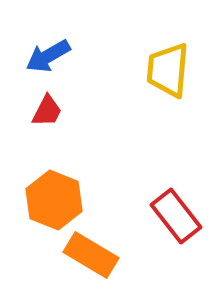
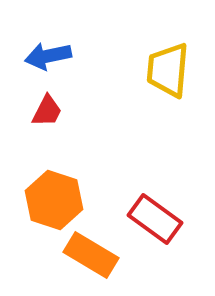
blue arrow: rotated 18 degrees clockwise
orange hexagon: rotated 4 degrees counterclockwise
red rectangle: moved 21 px left, 3 px down; rotated 16 degrees counterclockwise
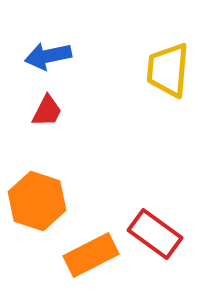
orange hexagon: moved 17 px left, 1 px down
red rectangle: moved 15 px down
orange rectangle: rotated 58 degrees counterclockwise
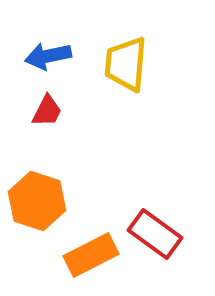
yellow trapezoid: moved 42 px left, 6 px up
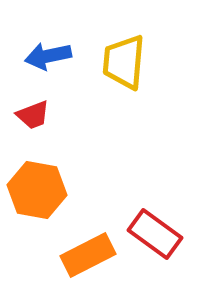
yellow trapezoid: moved 2 px left, 2 px up
red trapezoid: moved 14 px left, 4 px down; rotated 42 degrees clockwise
orange hexagon: moved 11 px up; rotated 8 degrees counterclockwise
orange rectangle: moved 3 px left
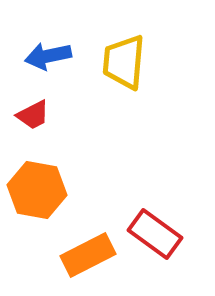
red trapezoid: rotated 6 degrees counterclockwise
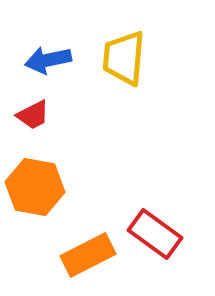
blue arrow: moved 4 px down
yellow trapezoid: moved 4 px up
orange hexagon: moved 2 px left, 3 px up
